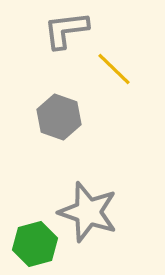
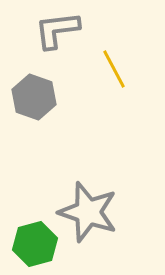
gray L-shape: moved 9 px left
yellow line: rotated 18 degrees clockwise
gray hexagon: moved 25 px left, 20 px up
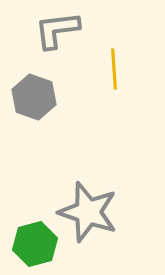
yellow line: rotated 24 degrees clockwise
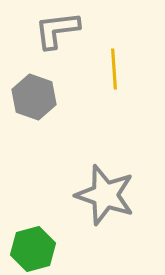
gray star: moved 17 px right, 17 px up
green hexagon: moved 2 px left, 5 px down
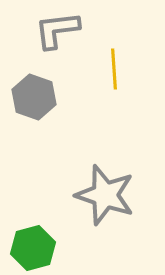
green hexagon: moved 1 px up
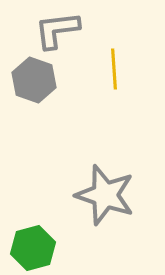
gray hexagon: moved 17 px up
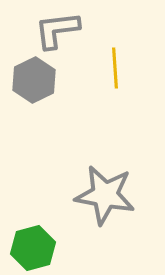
yellow line: moved 1 px right, 1 px up
gray hexagon: rotated 15 degrees clockwise
gray star: rotated 8 degrees counterclockwise
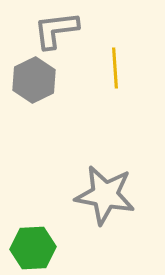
gray L-shape: moved 1 px left
green hexagon: rotated 12 degrees clockwise
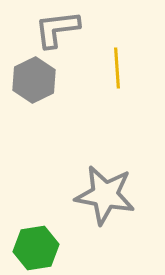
gray L-shape: moved 1 px right, 1 px up
yellow line: moved 2 px right
green hexagon: moved 3 px right; rotated 6 degrees counterclockwise
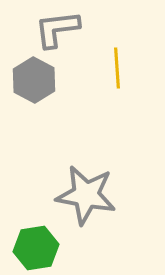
gray hexagon: rotated 6 degrees counterclockwise
gray star: moved 19 px left
